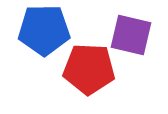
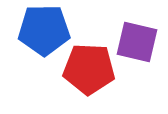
purple square: moved 6 px right, 7 px down
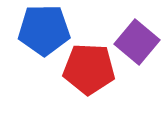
purple square: rotated 27 degrees clockwise
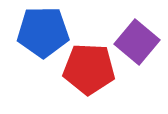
blue pentagon: moved 1 px left, 2 px down
